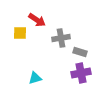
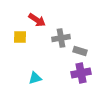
yellow square: moved 4 px down
gray rectangle: moved 1 px up
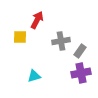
red arrow: rotated 96 degrees counterclockwise
gray cross: moved 3 px down
gray rectangle: rotated 72 degrees counterclockwise
cyan triangle: moved 1 px left, 2 px up
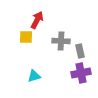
yellow square: moved 6 px right
gray cross: rotated 12 degrees clockwise
gray rectangle: rotated 48 degrees counterclockwise
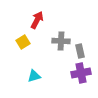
yellow square: moved 3 px left, 5 px down; rotated 32 degrees counterclockwise
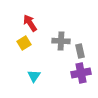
red arrow: moved 7 px left, 3 px down; rotated 60 degrees counterclockwise
yellow square: moved 1 px right, 1 px down
cyan triangle: rotated 40 degrees counterclockwise
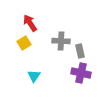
purple cross: rotated 24 degrees clockwise
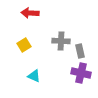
red arrow: moved 10 px up; rotated 54 degrees counterclockwise
yellow square: moved 2 px down
cyan triangle: rotated 40 degrees counterclockwise
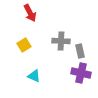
red arrow: rotated 120 degrees counterclockwise
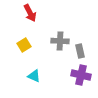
gray cross: moved 1 px left
purple cross: moved 2 px down
